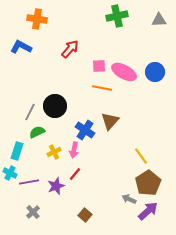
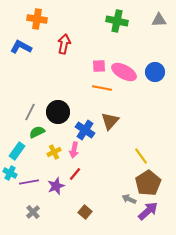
green cross: moved 5 px down; rotated 25 degrees clockwise
red arrow: moved 6 px left, 5 px up; rotated 30 degrees counterclockwise
black circle: moved 3 px right, 6 px down
cyan rectangle: rotated 18 degrees clockwise
brown square: moved 3 px up
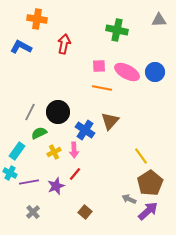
green cross: moved 9 px down
pink ellipse: moved 3 px right
green semicircle: moved 2 px right, 1 px down
pink arrow: rotated 14 degrees counterclockwise
brown pentagon: moved 2 px right
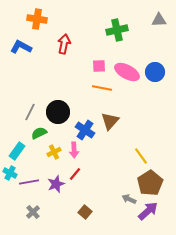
green cross: rotated 25 degrees counterclockwise
purple star: moved 2 px up
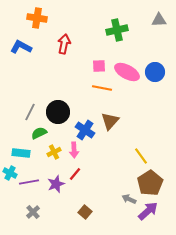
orange cross: moved 1 px up
cyan rectangle: moved 4 px right, 2 px down; rotated 60 degrees clockwise
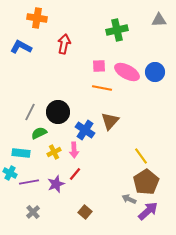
brown pentagon: moved 4 px left, 1 px up
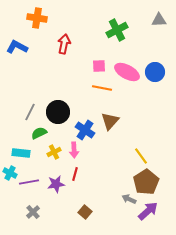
green cross: rotated 15 degrees counterclockwise
blue L-shape: moved 4 px left
red line: rotated 24 degrees counterclockwise
purple star: rotated 12 degrees clockwise
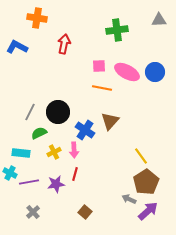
green cross: rotated 20 degrees clockwise
